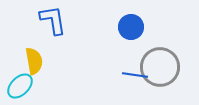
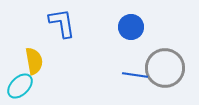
blue L-shape: moved 9 px right, 3 px down
gray circle: moved 5 px right, 1 px down
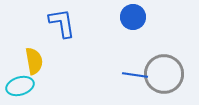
blue circle: moved 2 px right, 10 px up
gray circle: moved 1 px left, 6 px down
cyan ellipse: rotated 28 degrees clockwise
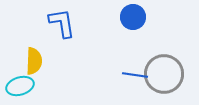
yellow semicircle: rotated 12 degrees clockwise
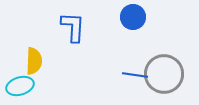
blue L-shape: moved 11 px right, 4 px down; rotated 12 degrees clockwise
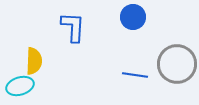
gray circle: moved 13 px right, 10 px up
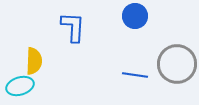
blue circle: moved 2 px right, 1 px up
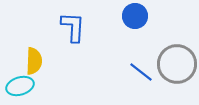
blue line: moved 6 px right, 3 px up; rotated 30 degrees clockwise
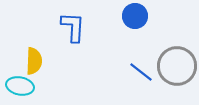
gray circle: moved 2 px down
cyan ellipse: rotated 28 degrees clockwise
